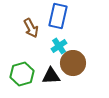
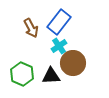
blue rectangle: moved 1 px right, 6 px down; rotated 25 degrees clockwise
green hexagon: rotated 20 degrees counterclockwise
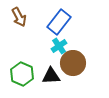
brown arrow: moved 12 px left, 11 px up
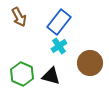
brown circle: moved 17 px right
black triangle: rotated 18 degrees clockwise
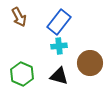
cyan cross: rotated 28 degrees clockwise
black triangle: moved 8 px right
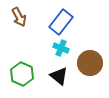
blue rectangle: moved 2 px right
cyan cross: moved 2 px right, 2 px down; rotated 28 degrees clockwise
black triangle: rotated 24 degrees clockwise
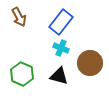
black triangle: rotated 24 degrees counterclockwise
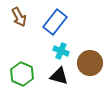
blue rectangle: moved 6 px left
cyan cross: moved 3 px down
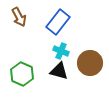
blue rectangle: moved 3 px right
black triangle: moved 5 px up
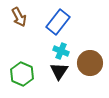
black triangle: rotated 48 degrees clockwise
